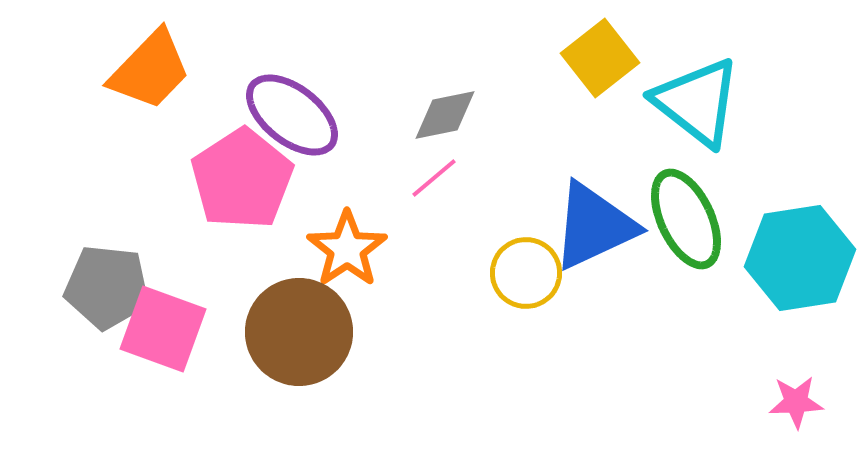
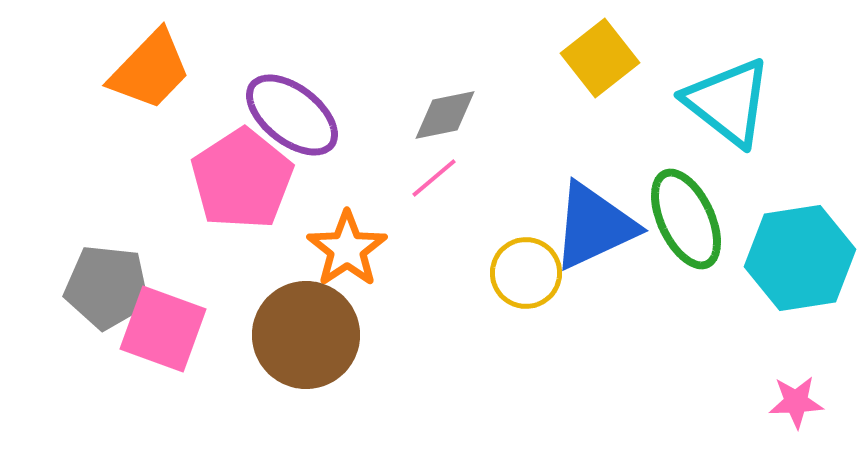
cyan triangle: moved 31 px right
brown circle: moved 7 px right, 3 px down
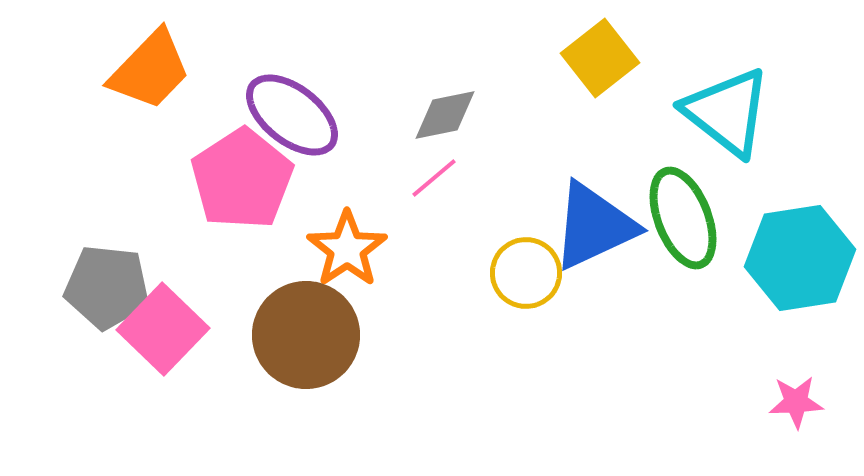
cyan triangle: moved 1 px left, 10 px down
green ellipse: moved 3 px left, 1 px up; rotated 4 degrees clockwise
pink square: rotated 24 degrees clockwise
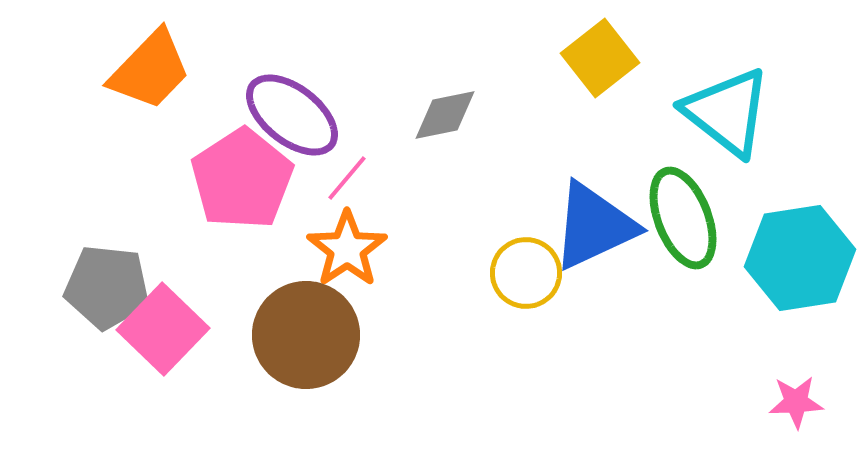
pink line: moved 87 px left; rotated 10 degrees counterclockwise
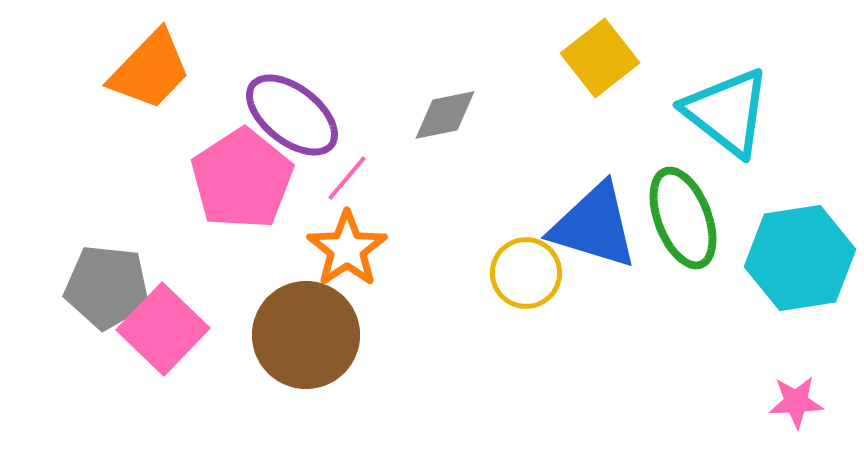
blue triangle: rotated 42 degrees clockwise
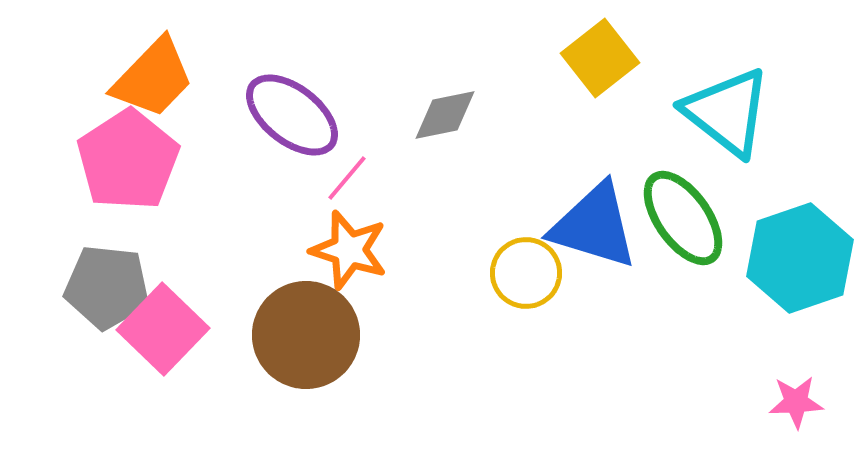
orange trapezoid: moved 3 px right, 8 px down
pink pentagon: moved 114 px left, 19 px up
green ellipse: rotated 14 degrees counterclockwise
orange star: moved 2 px right, 1 px down; rotated 20 degrees counterclockwise
cyan hexagon: rotated 10 degrees counterclockwise
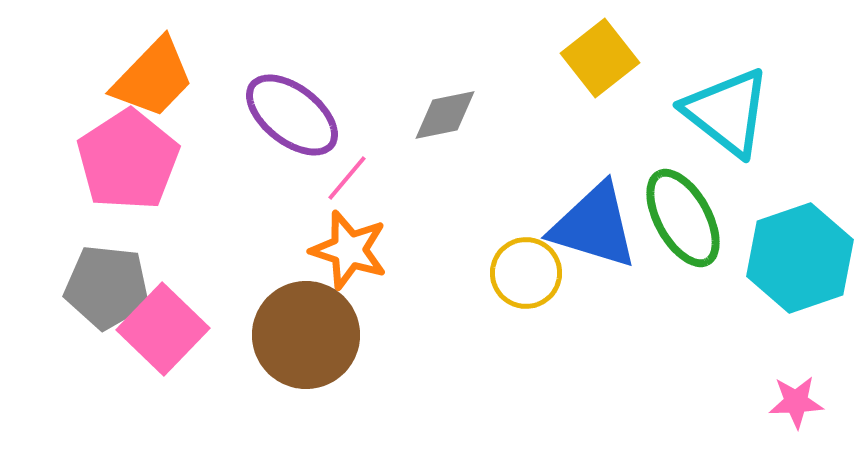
green ellipse: rotated 6 degrees clockwise
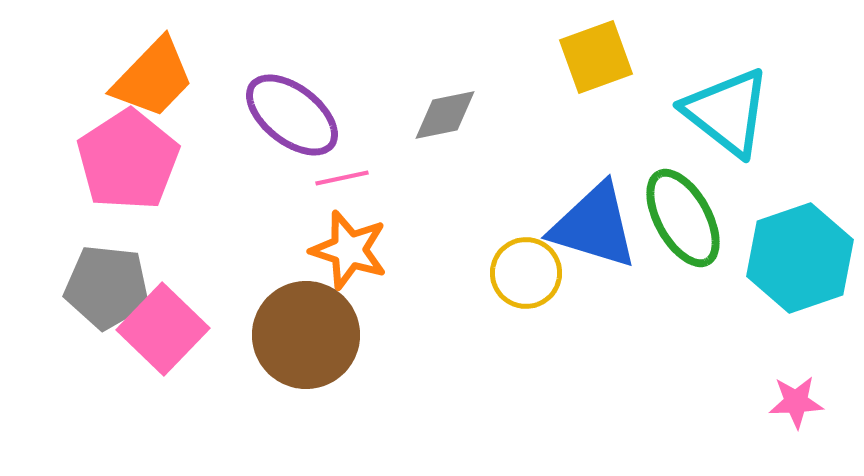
yellow square: moved 4 px left, 1 px up; rotated 18 degrees clockwise
pink line: moved 5 px left; rotated 38 degrees clockwise
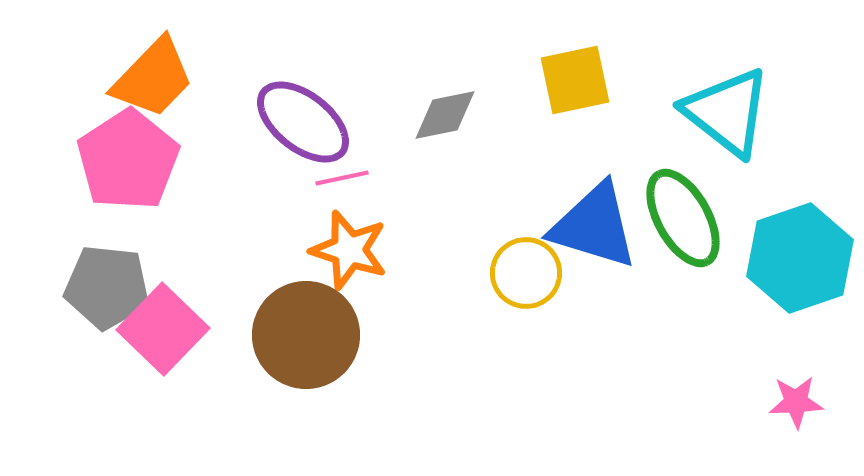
yellow square: moved 21 px left, 23 px down; rotated 8 degrees clockwise
purple ellipse: moved 11 px right, 7 px down
